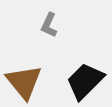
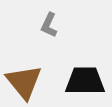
black trapezoid: rotated 45 degrees clockwise
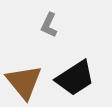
black trapezoid: moved 10 px left, 3 px up; rotated 147 degrees clockwise
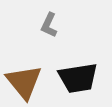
black trapezoid: moved 3 px right; rotated 24 degrees clockwise
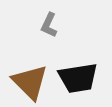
brown triangle: moved 6 px right; rotated 6 degrees counterclockwise
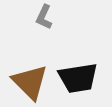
gray L-shape: moved 5 px left, 8 px up
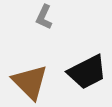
black trapezoid: moved 9 px right, 6 px up; rotated 18 degrees counterclockwise
